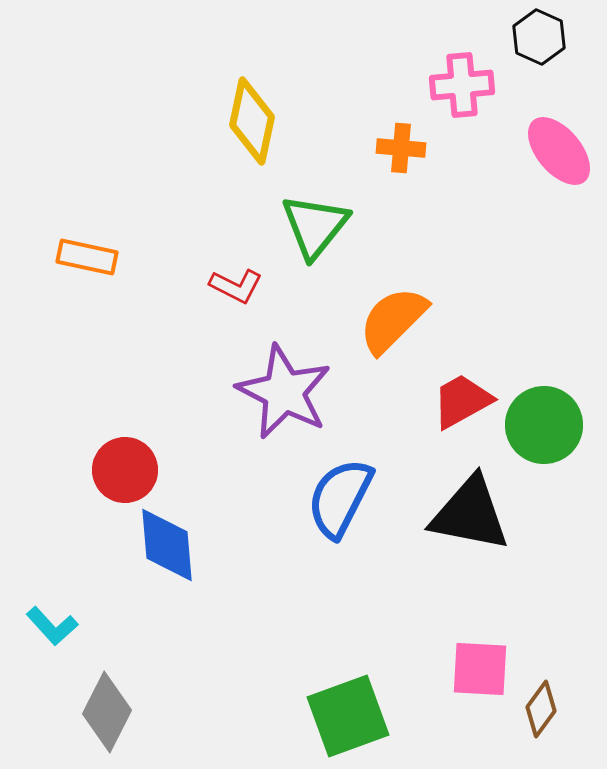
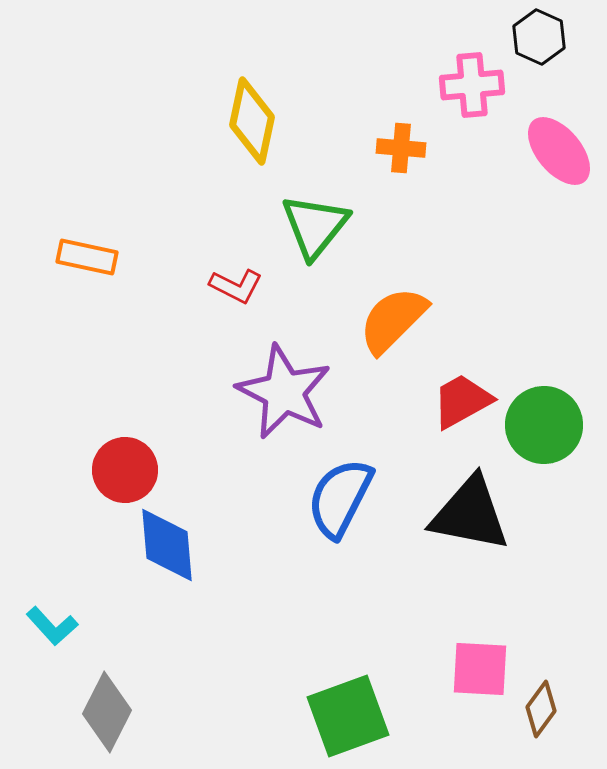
pink cross: moved 10 px right
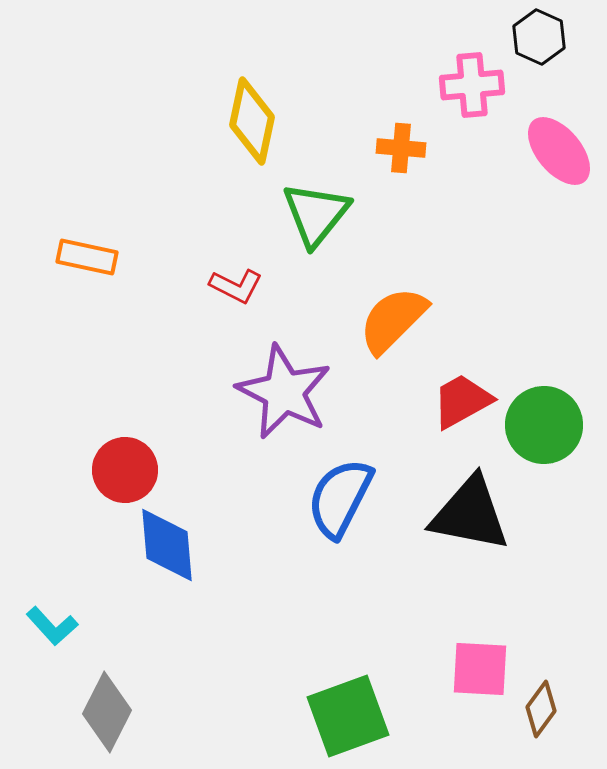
green triangle: moved 1 px right, 12 px up
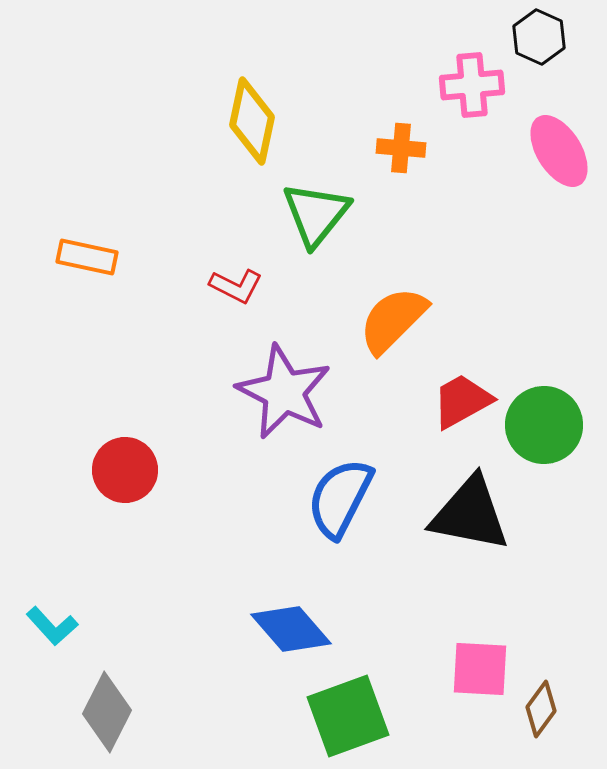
pink ellipse: rotated 8 degrees clockwise
blue diamond: moved 124 px right, 84 px down; rotated 36 degrees counterclockwise
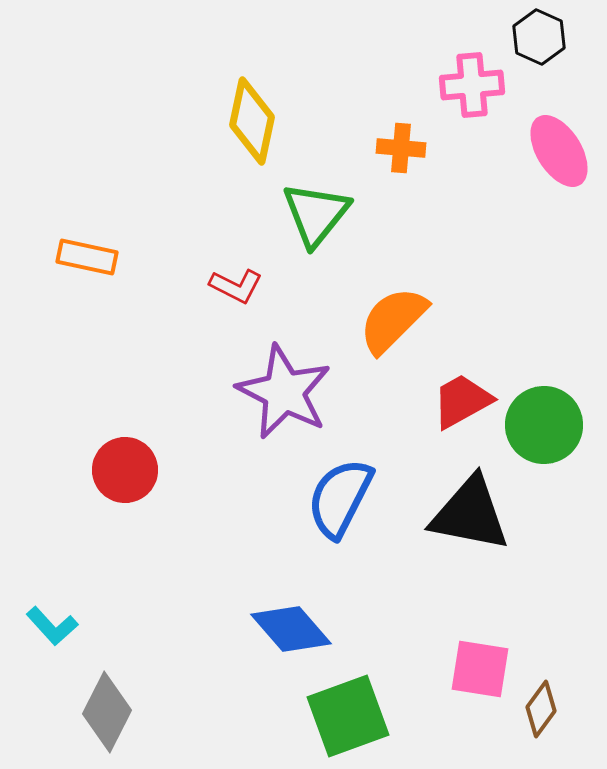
pink square: rotated 6 degrees clockwise
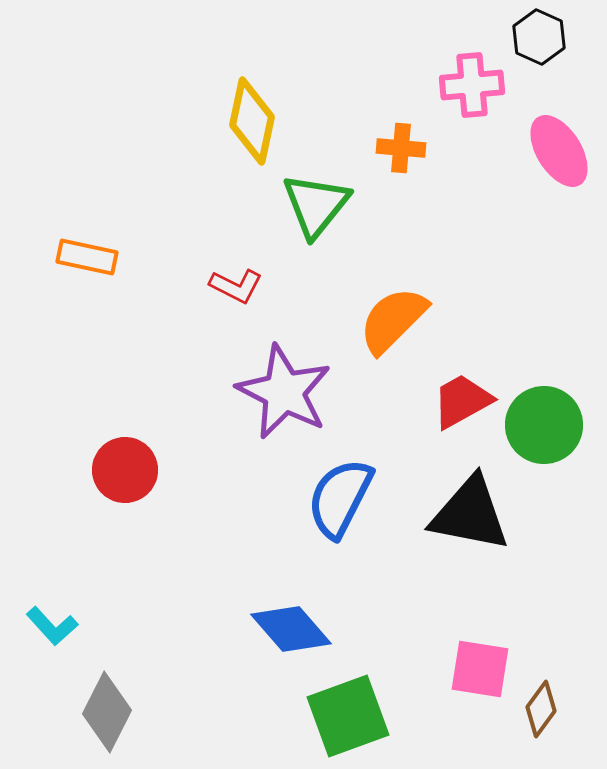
green triangle: moved 9 px up
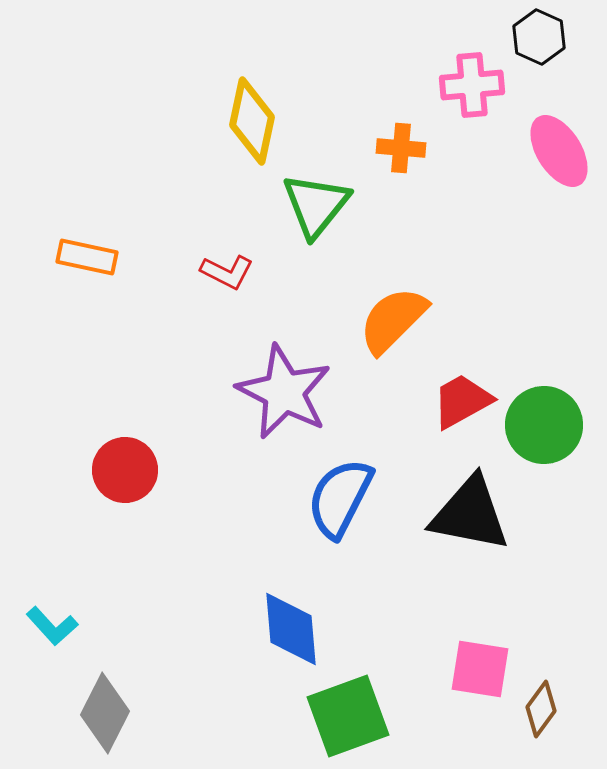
red L-shape: moved 9 px left, 14 px up
blue diamond: rotated 36 degrees clockwise
gray diamond: moved 2 px left, 1 px down
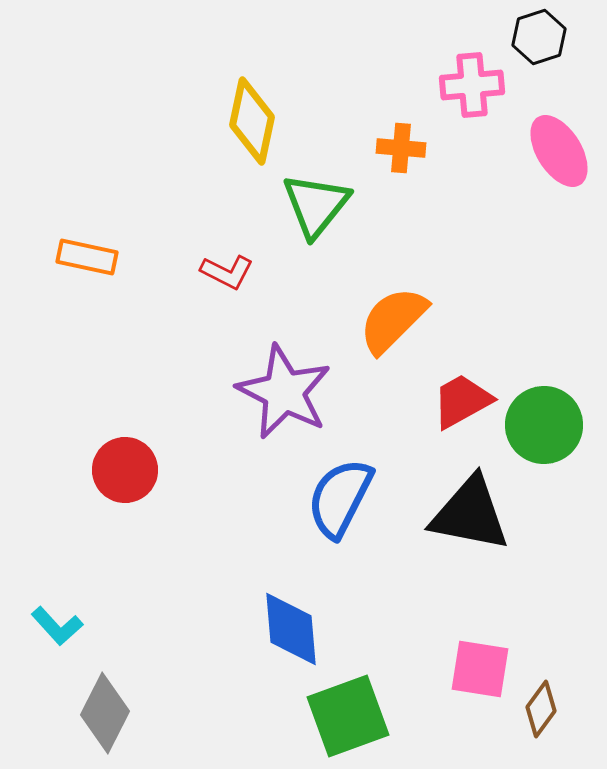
black hexagon: rotated 18 degrees clockwise
cyan L-shape: moved 5 px right
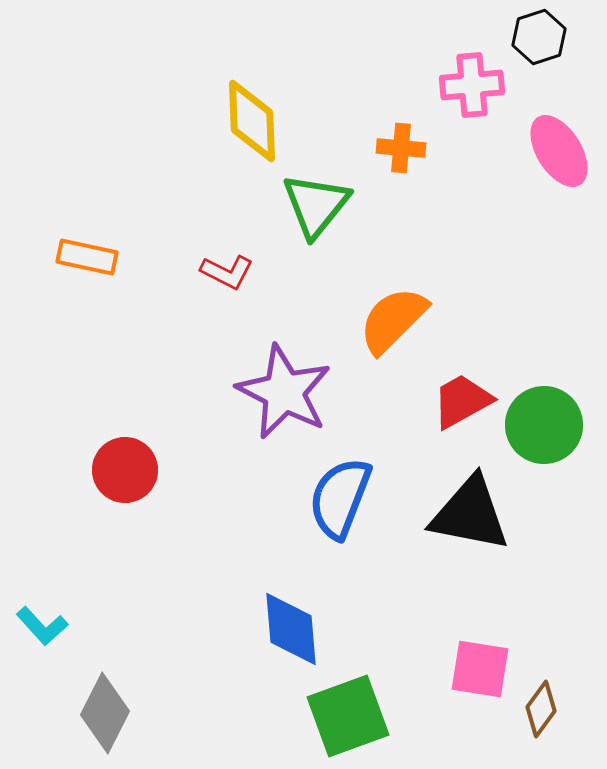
yellow diamond: rotated 14 degrees counterclockwise
blue semicircle: rotated 6 degrees counterclockwise
cyan L-shape: moved 15 px left
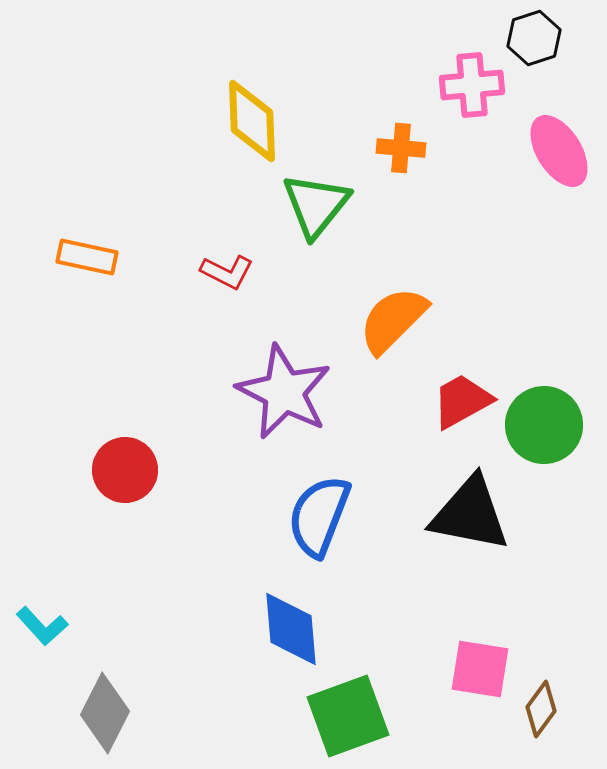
black hexagon: moved 5 px left, 1 px down
blue semicircle: moved 21 px left, 18 px down
